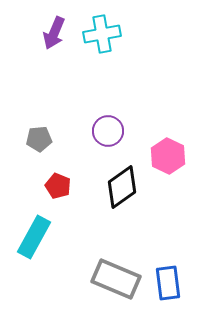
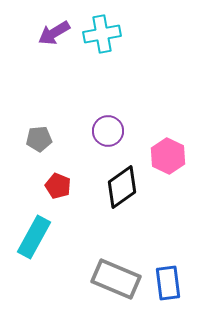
purple arrow: rotated 36 degrees clockwise
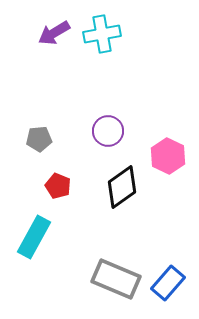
blue rectangle: rotated 48 degrees clockwise
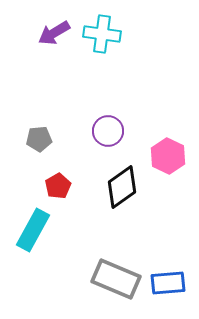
cyan cross: rotated 18 degrees clockwise
red pentagon: rotated 20 degrees clockwise
cyan rectangle: moved 1 px left, 7 px up
blue rectangle: rotated 44 degrees clockwise
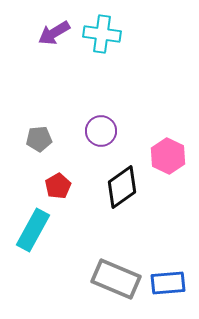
purple circle: moved 7 px left
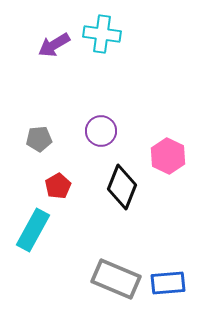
purple arrow: moved 12 px down
black diamond: rotated 33 degrees counterclockwise
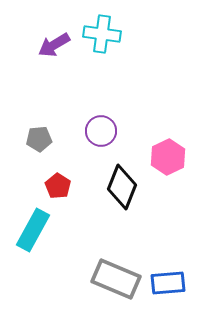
pink hexagon: moved 1 px down; rotated 8 degrees clockwise
red pentagon: rotated 10 degrees counterclockwise
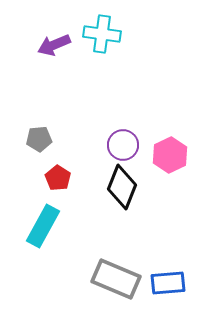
purple arrow: rotated 8 degrees clockwise
purple circle: moved 22 px right, 14 px down
pink hexagon: moved 2 px right, 2 px up
red pentagon: moved 8 px up
cyan rectangle: moved 10 px right, 4 px up
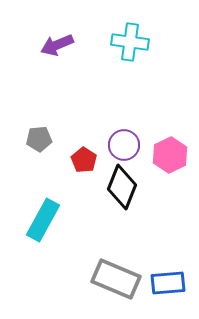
cyan cross: moved 28 px right, 8 px down
purple arrow: moved 3 px right
purple circle: moved 1 px right
red pentagon: moved 26 px right, 18 px up
cyan rectangle: moved 6 px up
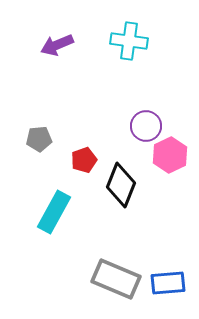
cyan cross: moved 1 px left, 1 px up
purple circle: moved 22 px right, 19 px up
red pentagon: rotated 20 degrees clockwise
black diamond: moved 1 px left, 2 px up
cyan rectangle: moved 11 px right, 8 px up
